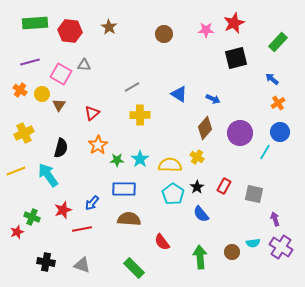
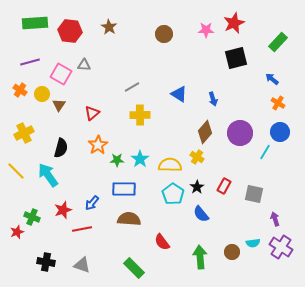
blue arrow at (213, 99): rotated 48 degrees clockwise
orange cross at (278, 103): rotated 24 degrees counterclockwise
brown diamond at (205, 128): moved 4 px down
yellow line at (16, 171): rotated 66 degrees clockwise
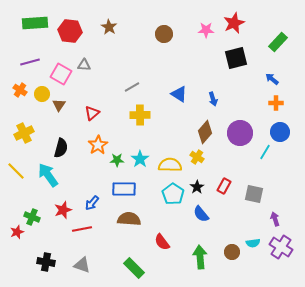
orange cross at (278, 103): moved 2 px left; rotated 32 degrees counterclockwise
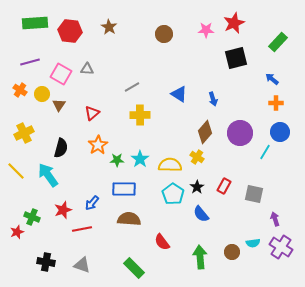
gray triangle at (84, 65): moved 3 px right, 4 px down
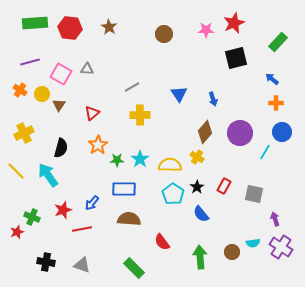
red hexagon at (70, 31): moved 3 px up
blue triangle at (179, 94): rotated 24 degrees clockwise
blue circle at (280, 132): moved 2 px right
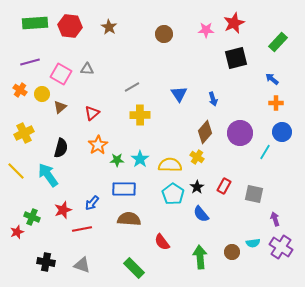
red hexagon at (70, 28): moved 2 px up
brown triangle at (59, 105): moved 1 px right, 2 px down; rotated 16 degrees clockwise
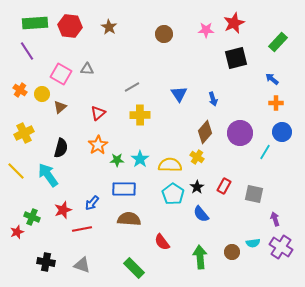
purple line at (30, 62): moved 3 px left, 11 px up; rotated 72 degrees clockwise
red triangle at (92, 113): moved 6 px right
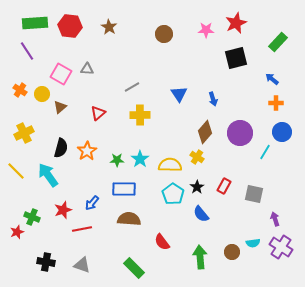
red star at (234, 23): moved 2 px right
orange star at (98, 145): moved 11 px left, 6 px down
